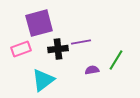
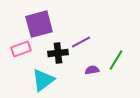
purple square: moved 1 px down
purple line: rotated 18 degrees counterclockwise
black cross: moved 4 px down
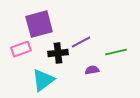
green line: moved 8 px up; rotated 45 degrees clockwise
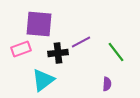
purple square: rotated 20 degrees clockwise
green line: rotated 65 degrees clockwise
purple semicircle: moved 15 px right, 14 px down; rotated 104 degrees clockwise
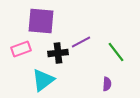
purple square: moved 2 px right, 3 px up
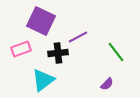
purple square: rotated 20 degrees clockwise
purple line: moved 3 px left, 5 px up
purple semicircle: rotated 40 degrees clockwise
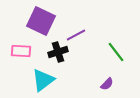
purple line: moved 2 px left, 2 px up
pink rectangle: moved 2 px down; rotated 24 degrees clockwise
black cross: moved 1 px up; rotated 12 degrees counterclockwise
